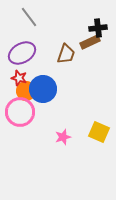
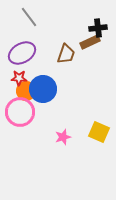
red star: rotated 14 degrees counterclockwise
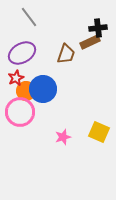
red star: moved 3 px left; rotated 28 degrees counterclockwise
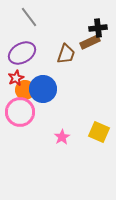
orange circle: moved 1 px left, 1 px up
pink star: moved 1 px left; rotated 14 degrees counterclockwise
